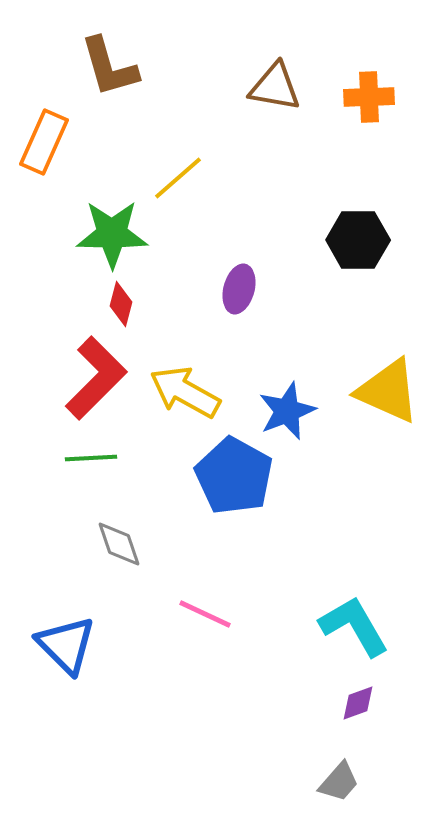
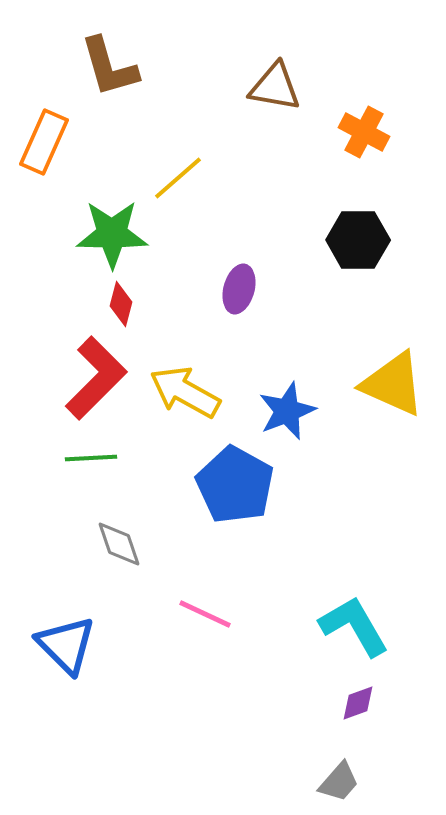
orange cross: moved 5 px left, 35 px down; rotated 30 degrees clockwise
yellow triangle: moved 5 px right, 7 px up
blue pentagon: moved 1 px right, 9 px down
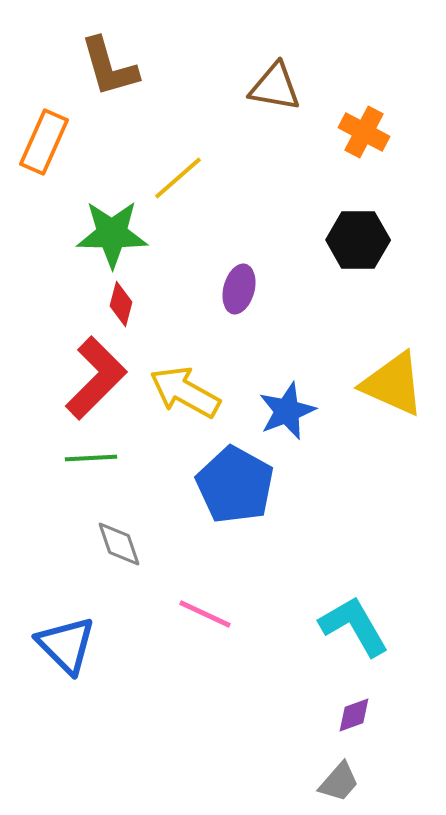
purple diamond: moved 4 px left, 12 px down
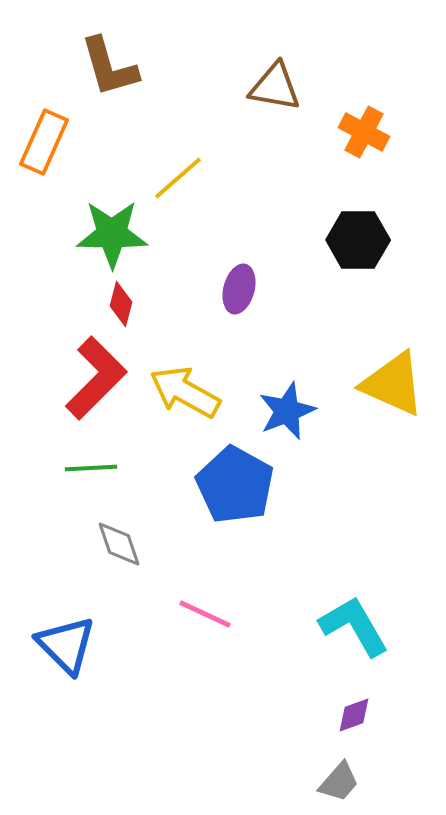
green line: moved 10 px down
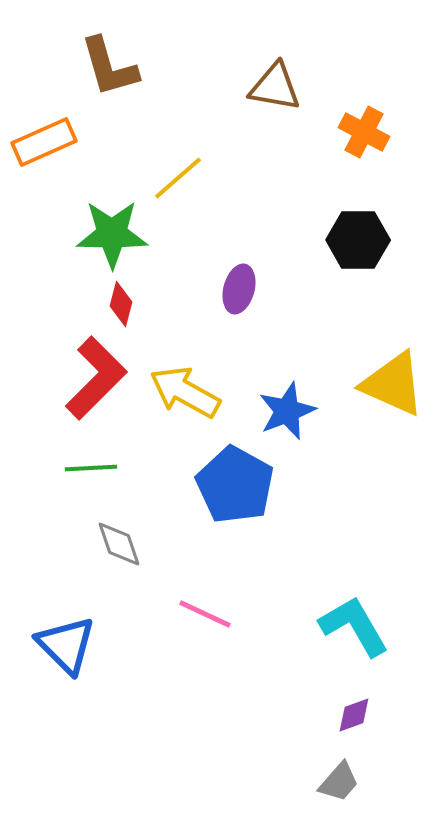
orange rectangle: rotated 42 degrees clockwise
